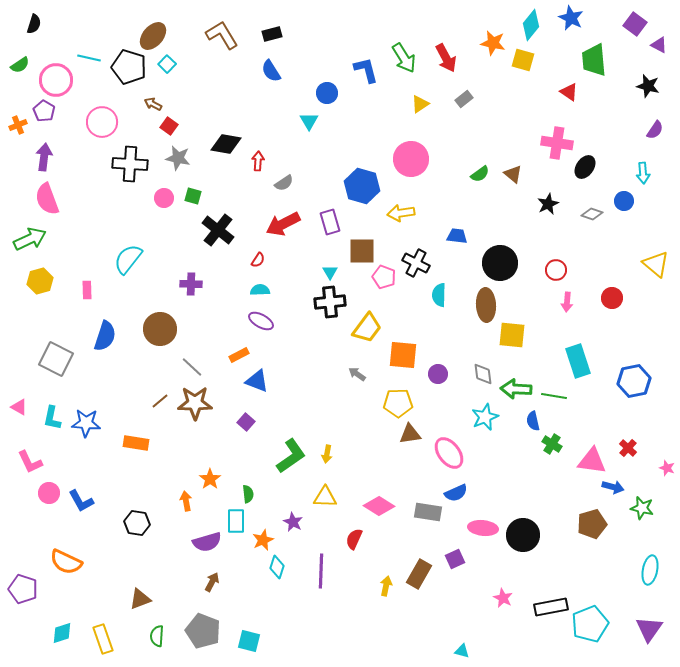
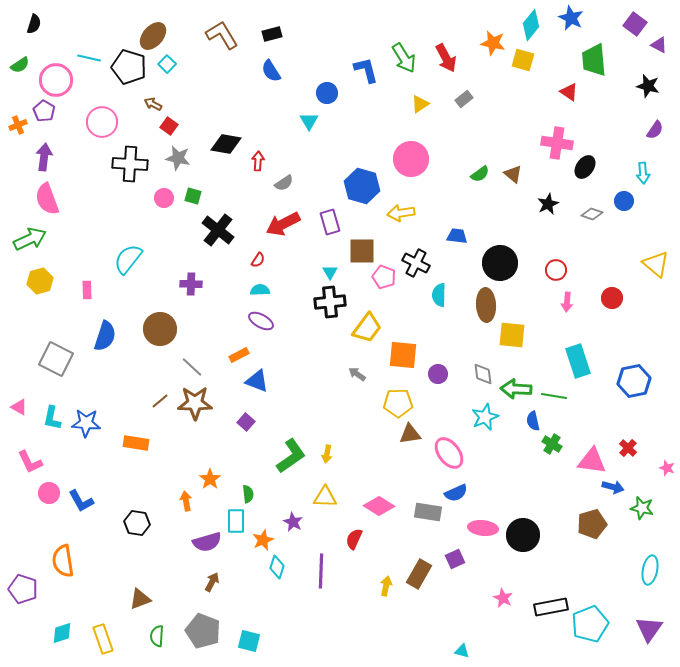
orange semicircle at (66, 562): moved 3 px left, 1 px up; rotated 56 degrees clockwise
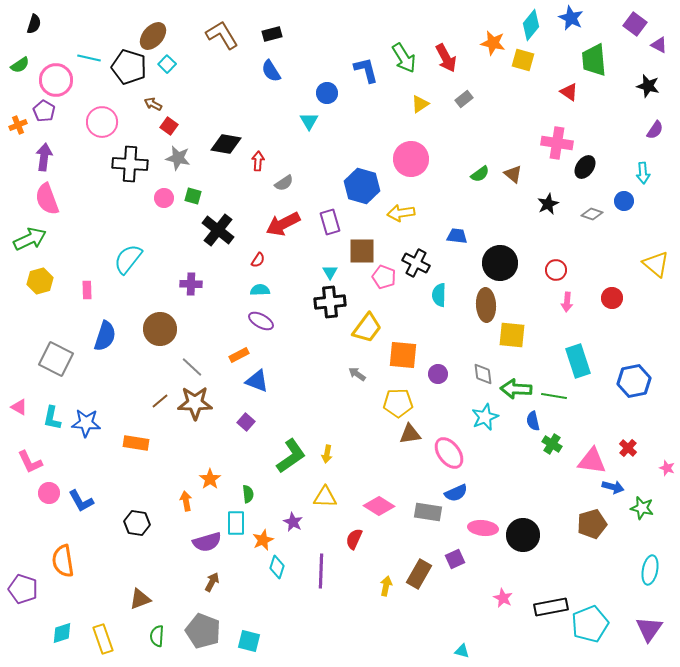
cyan rectangle at (236, 521): moved 2 px down
